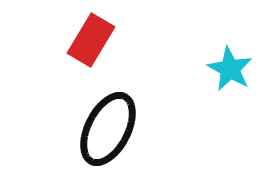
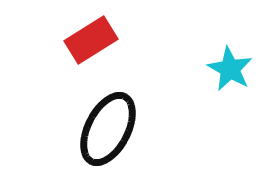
red rectangle: rotated 27 degrees clockwise
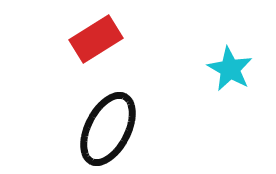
red rectangle: moved 5 px right, 1 px up
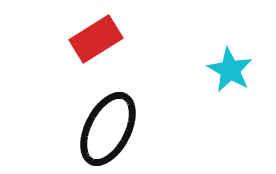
cyan star: moved 1 px down
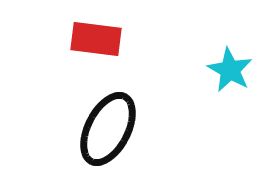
red rectangle: rotated 39 degrees clockwise
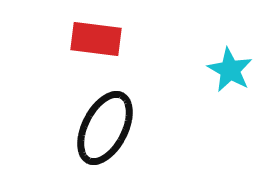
black ellipse: moved 3 px left, 1 px up
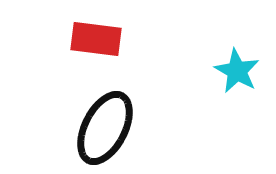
cyan star: moved 7 px right, 1 px down
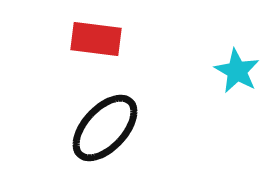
black ellipse: rotated 16 degrees clockwise
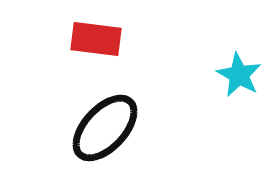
cyan star: moved 2 px right, 4 px down
